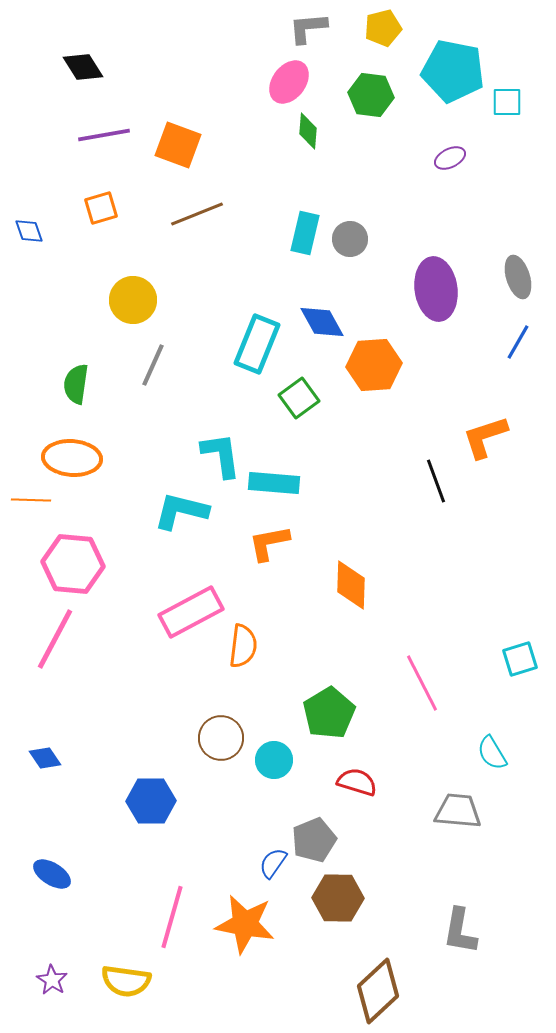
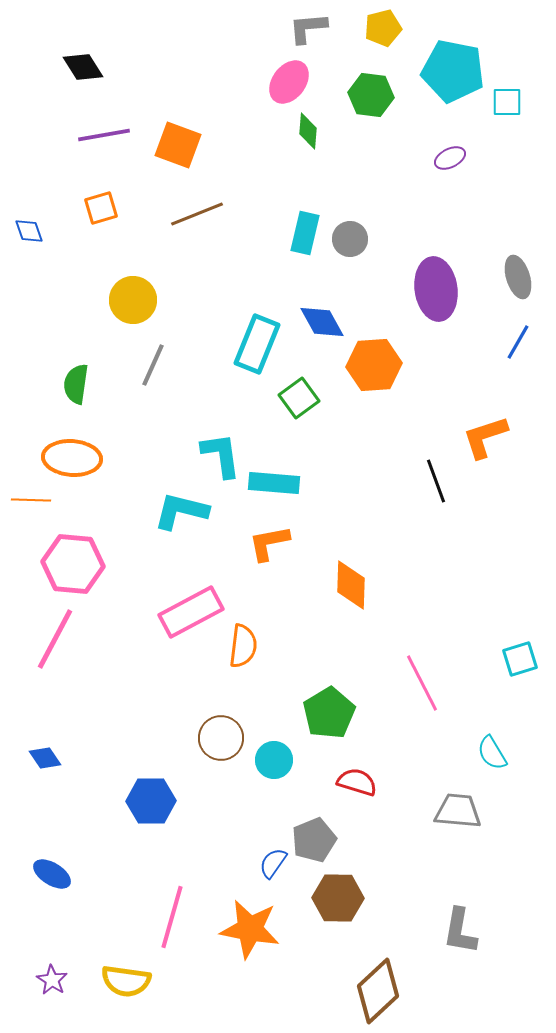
orange star at (245, 924): moved 5 px right, 5 px down
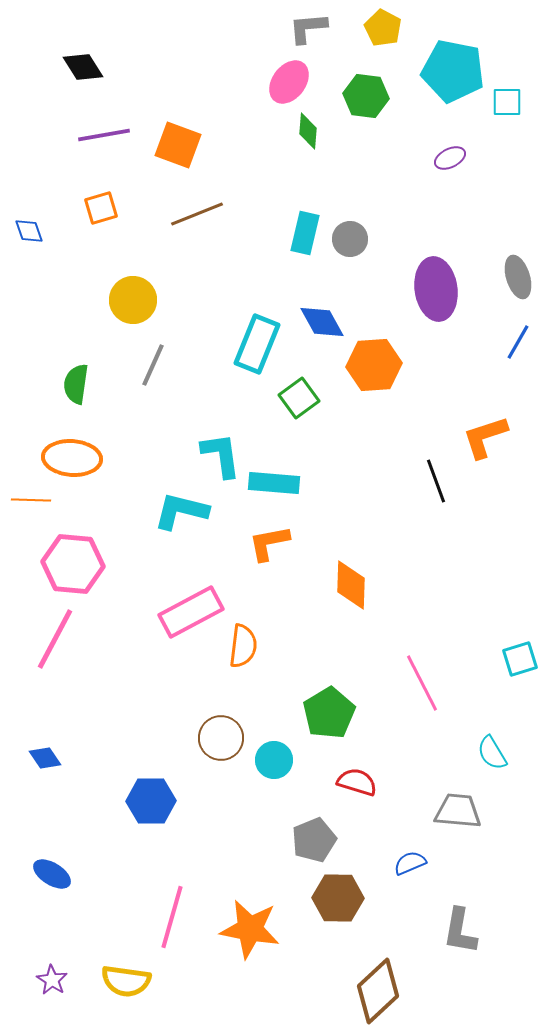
yellow pentagon at (383, 28): rotated 30 degrees counterclockwise
green hexagon at (371, 95): moved 5 px left, 1 px down
blue semicircle at (273, 863): moved 137 px right; rotated 32 degrees clockwise
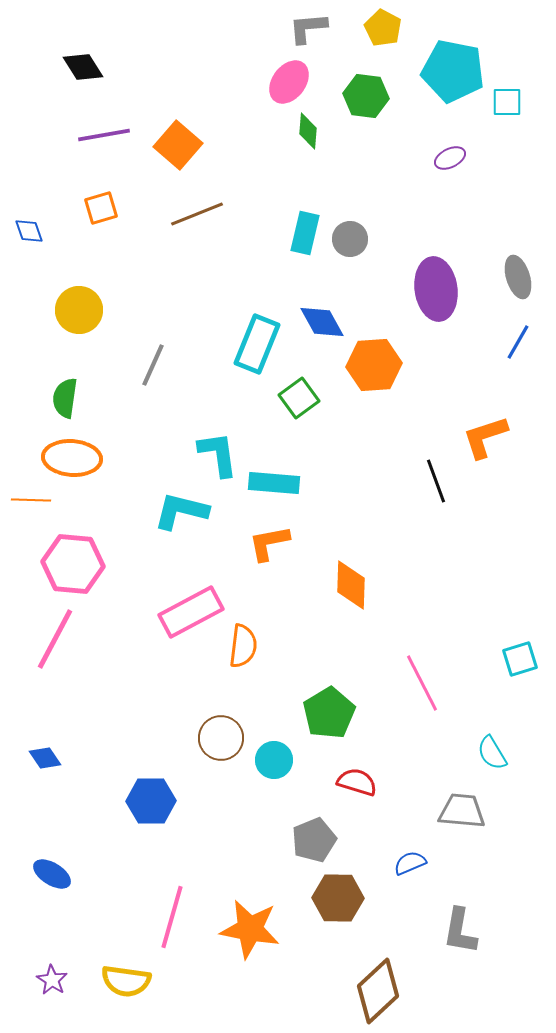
orange square at (178, 145): rotated 21 degrees clockwise
yellow circle at (133, 300): moved 54 px left, 10 px down
green semicircle at (76, 384): moved 11 px left, 14 px down
cyan L-shape at (221, 455): moved 3 px left, 1 px up
gray trapezoid at (458, 811): moved 4 px right
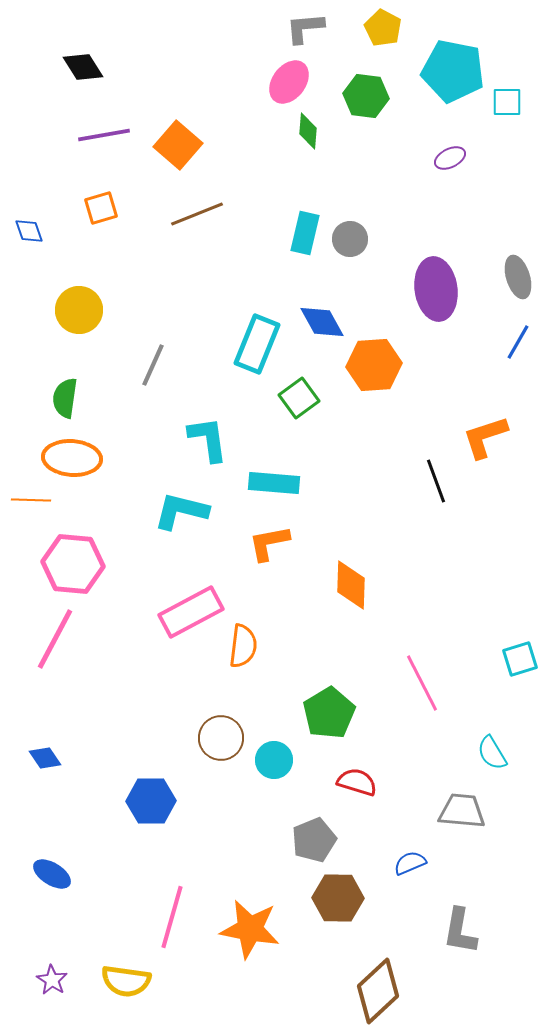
gray L-shape at (308, 28): moved 3 px left
cyan L-shape at (218, 454): moved 10 px left, 15 px up
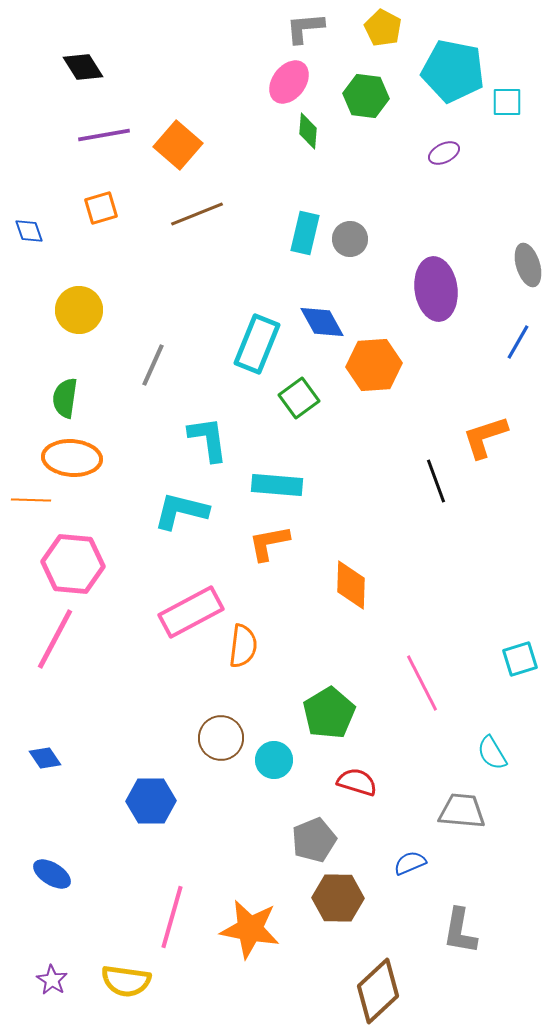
purple ellipse at (450, 158): moved 6 px left, 5 px up
gray ellipse at (518, 277): moved 10 px right, 12 px up
cyan rectangle at (274, 483): moved 3 px right, 2 px down
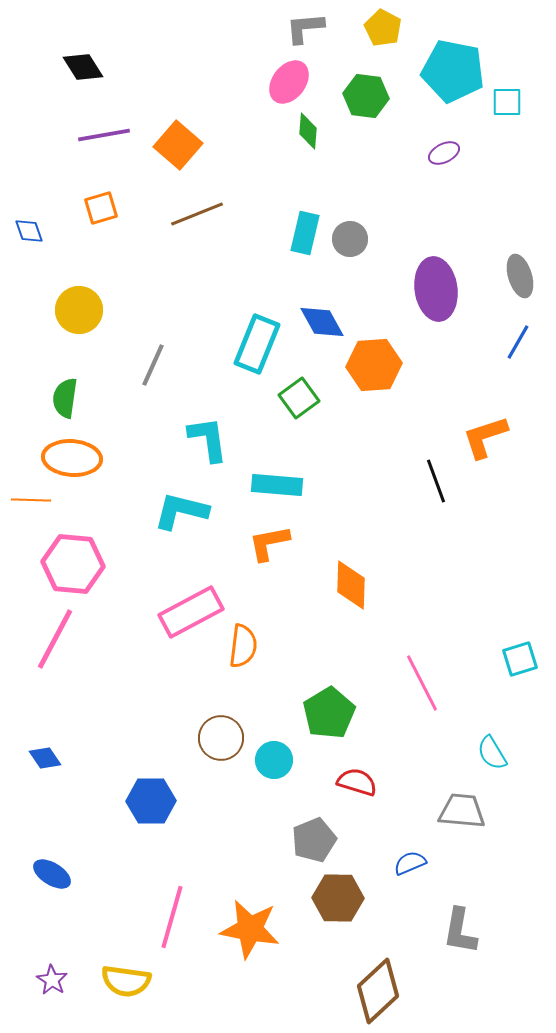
gray ellipse at (528, 265): moved 8 px left, 11 px down
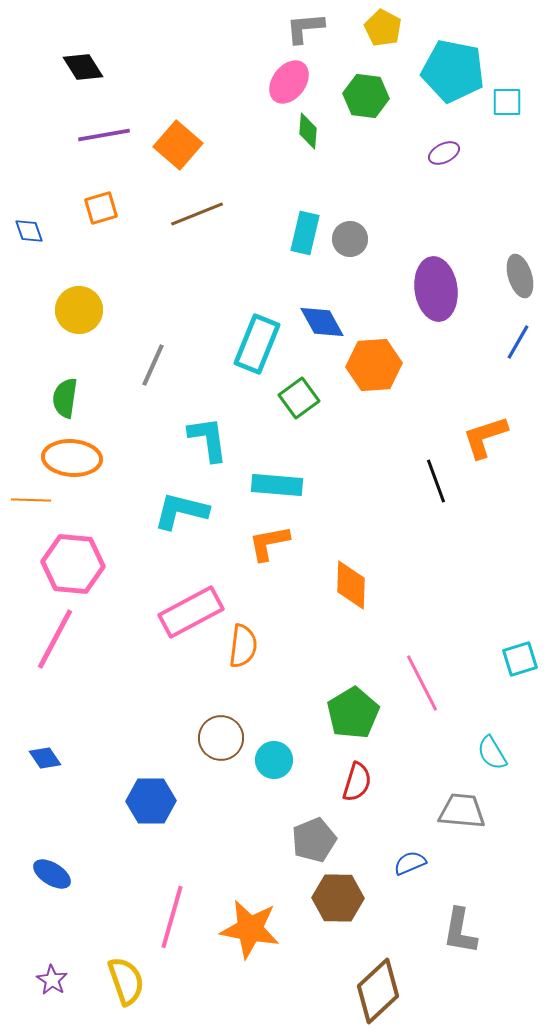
green pentagon at (329, 713): moved 24 px right
red semicircle at (357, 782): rotated 90 degrees clockwise
yellow semicircle at (126, 981): rotated 117 degrees counterclockwise
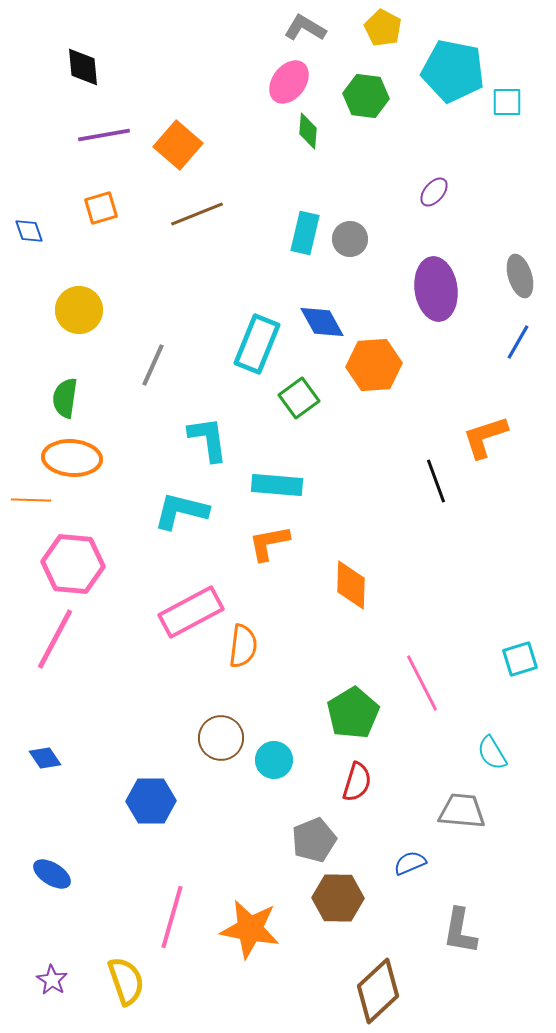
gray L-shape at (305, 28): rotated 36 degrees clockwise
black diamond at (83, 67): rotated 27 degrees clockwise
purple ellipse at (444, 153): moved 10 px left, 39 px down; rotated 24 degrees counterclockwise
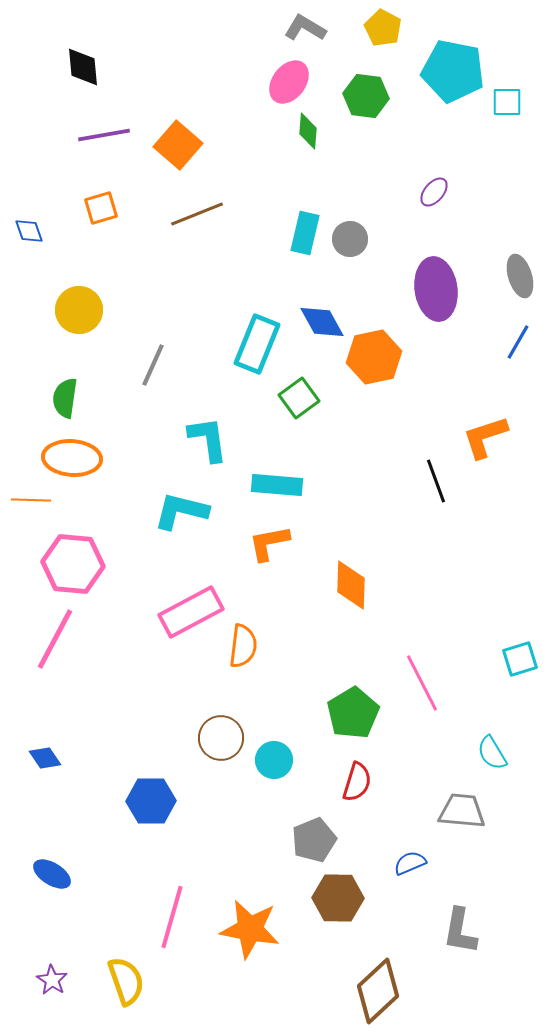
orange hexagon at (374, 365): moved 8 px up; rotated 8 degrees counterclockwise
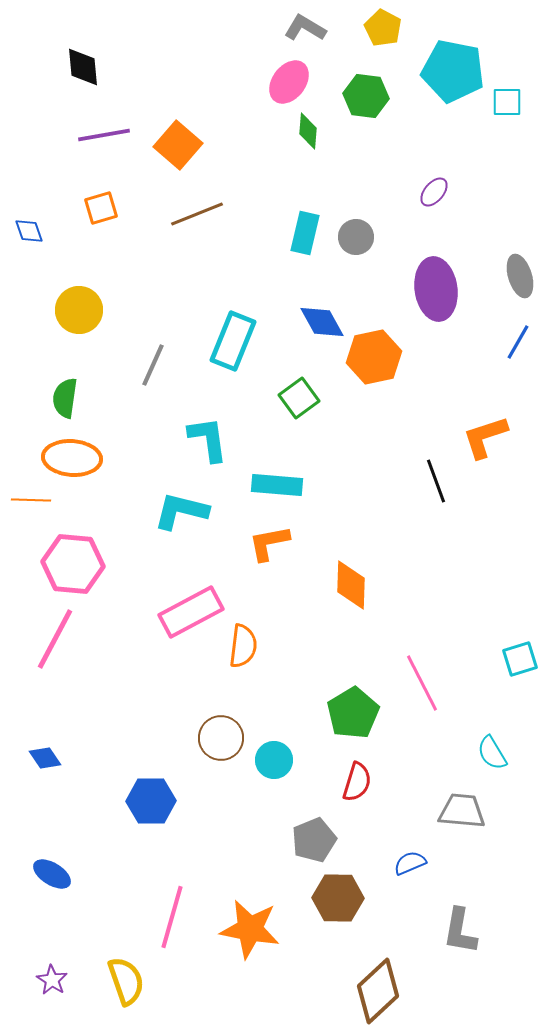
gray circle at (350, 239): moved 6 px right, 2 px up
cyan rectangle at (257, 344): moved 24 px left, 3 px up
